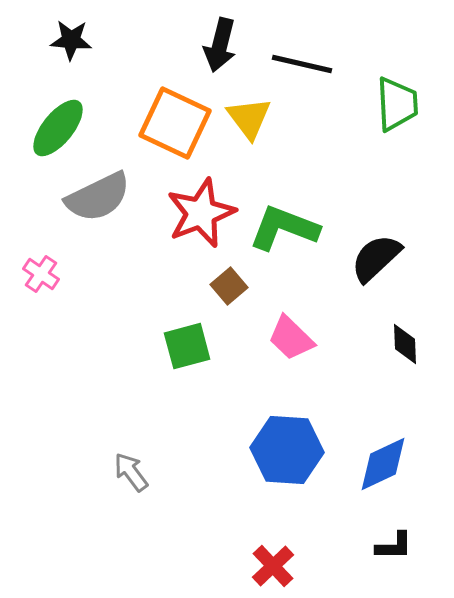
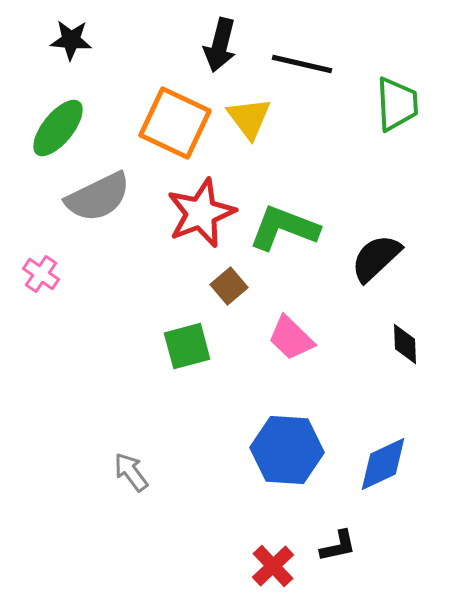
black L-shape: moved 56 px left; rotated 12 degrees counterclockwise
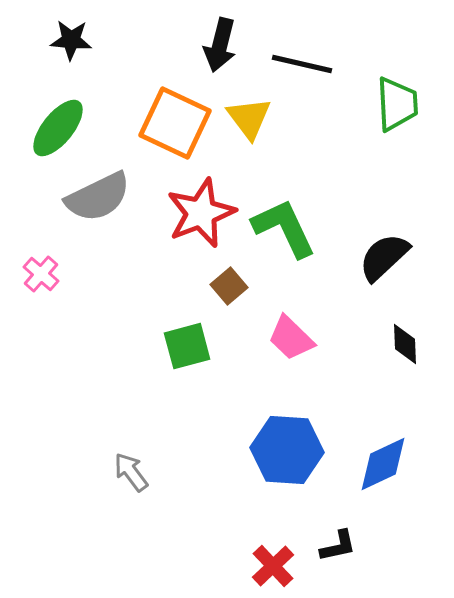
green L-shape: rotated 44 degrees clockwise
black semicircle: moved 8 px right, 1 px up
pink cross: rotated 6 degrees clockwise
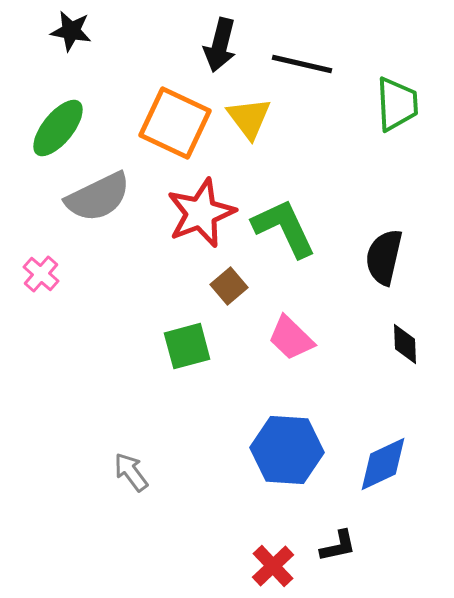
black star: moved 9 px up; rotated 6 degrees clockwise
black semicircle: rotated 34 degrees counterclockwise
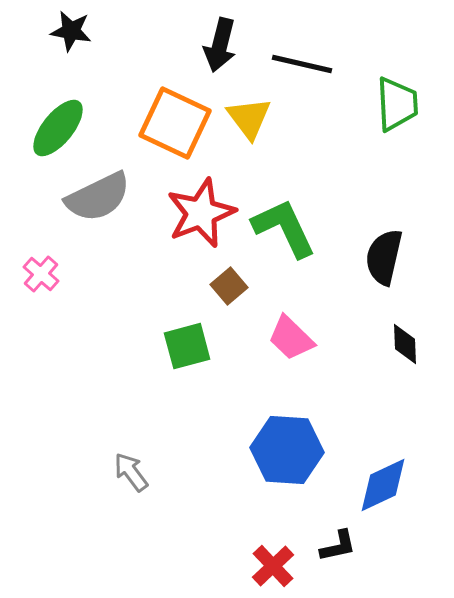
blue diamond: moved 21 px down
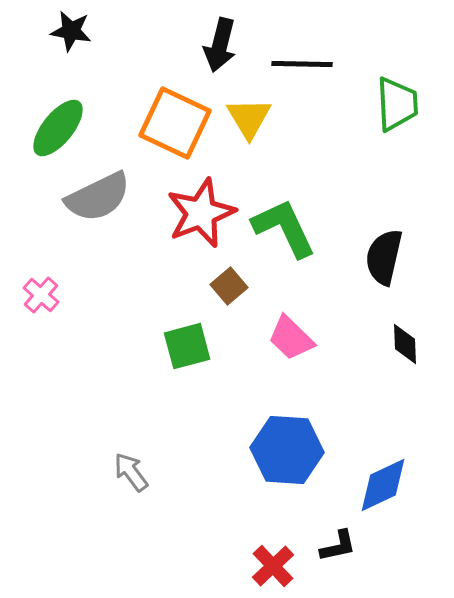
black line: rotated 12 degrees counterclockwise
yellow triangle: rotated 6 degrees clockwise
pink cross: moved 21 px down
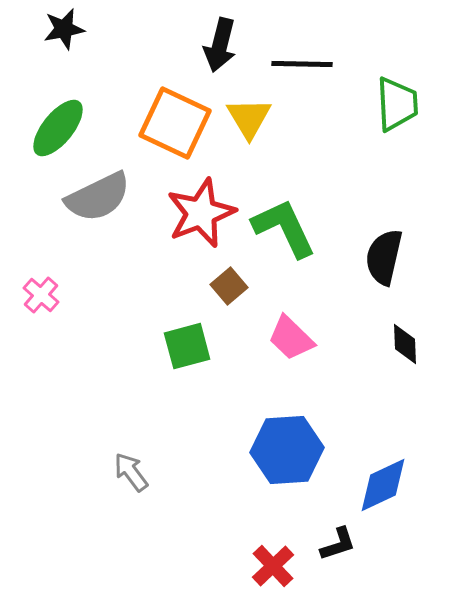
black star: moved 7 px left, 2 px up; rotated 21 degrees counterclockwise
blue hexagon: rotated 8 degrees counterclockwise
black L-shape: moved 2 px up; rotated 6 degrees counterclockwise
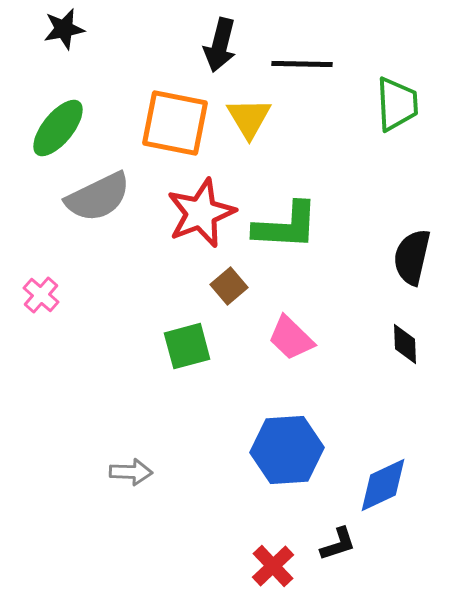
orange square: rotated 14 degrees counterclockwise
green L-shape: moved 2 px right, 2 px up; rotated 118 degrees clockwise
black semicircle: moved 28 px right
gray arrow: rotated 129 degrees clockwise
